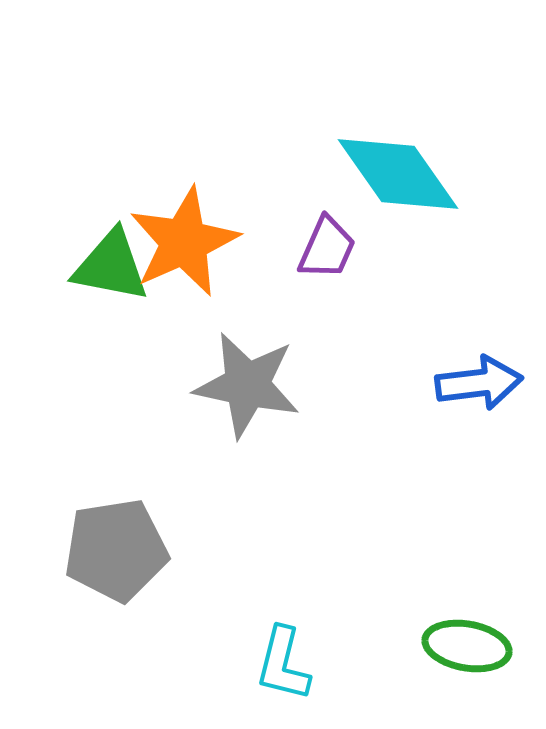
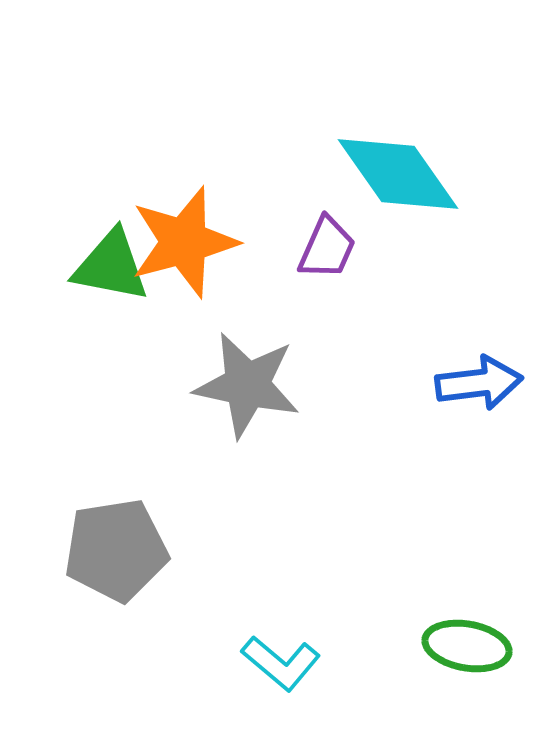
orange star: rotated 9 degrees clockwise
cyan L-shape: moved 2 px left, 1 px up; rotated 64 degrees counterclockwise
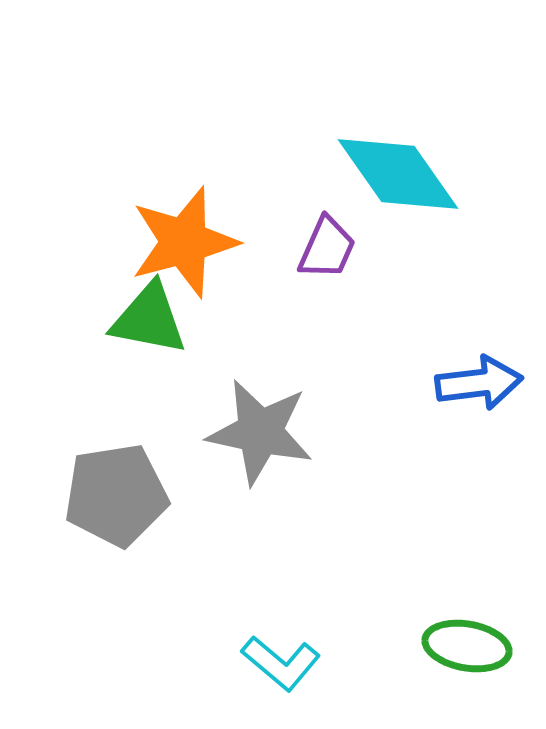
green triangle: moved 38 px right, 53 px down
gray star: moved 13 px right, 47 px down
gray pentagon: moved 55 px up
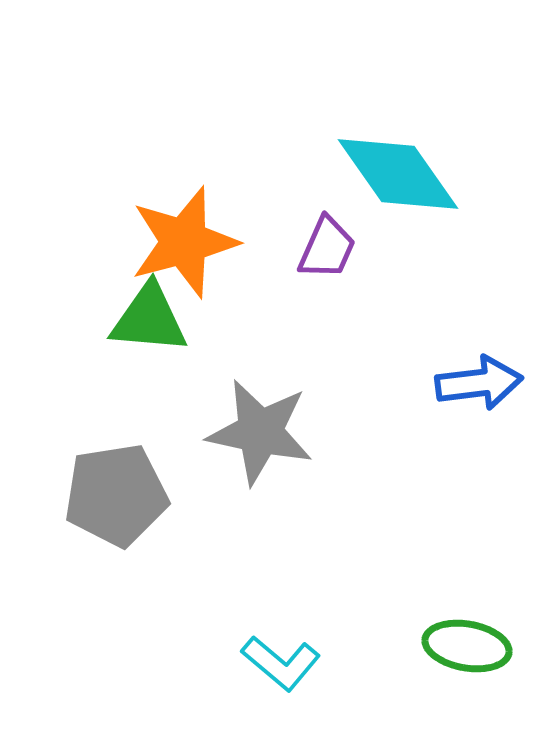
green triangle: rotated 6 degrees counterclockwise
